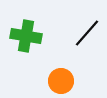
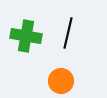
black line: moved 19 px left; rotated 28 degrees counterclockwise
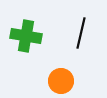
black line: moved 13 px right
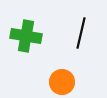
orange circle: moved 1 px right, 1 px down
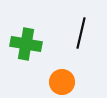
green cross: moved 8 px down
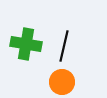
black line: moved 17 px left, 13 px down
